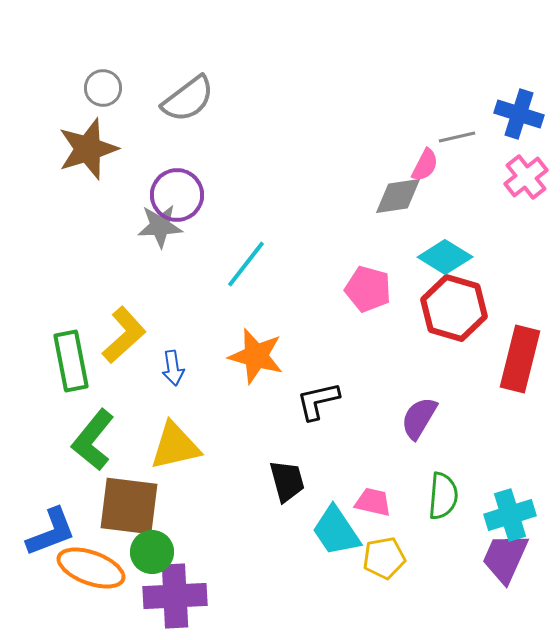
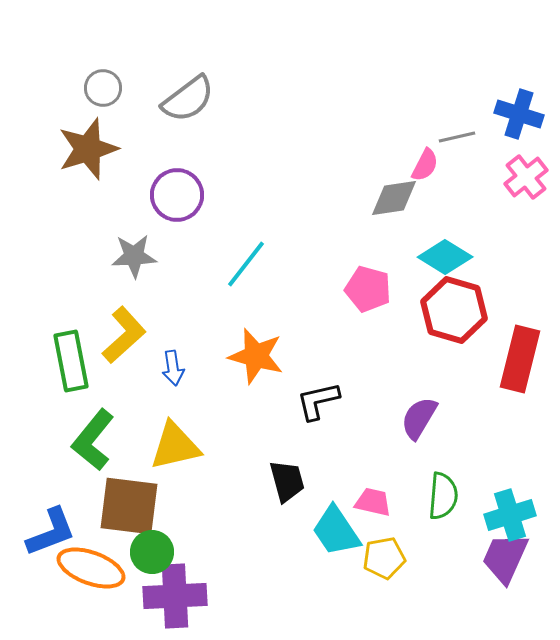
gray diamond: moved 4 px left, 2 px down
gray star: moved 26 px left, 30 px down
red hexagon: moved 2 px down
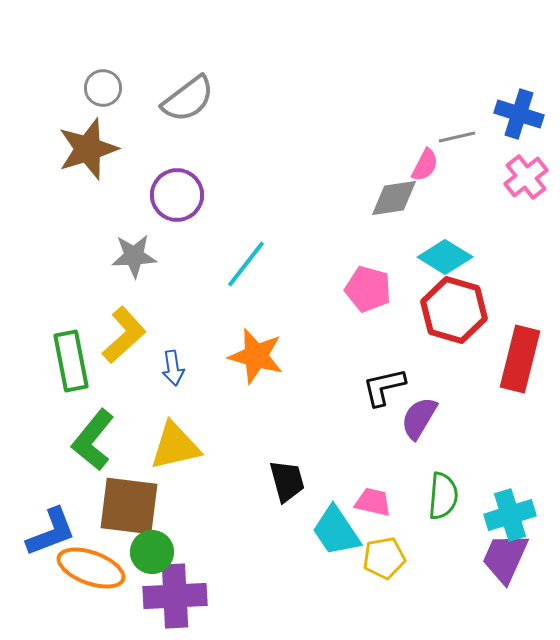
black L-shape: moved 66 px right, 14 px up
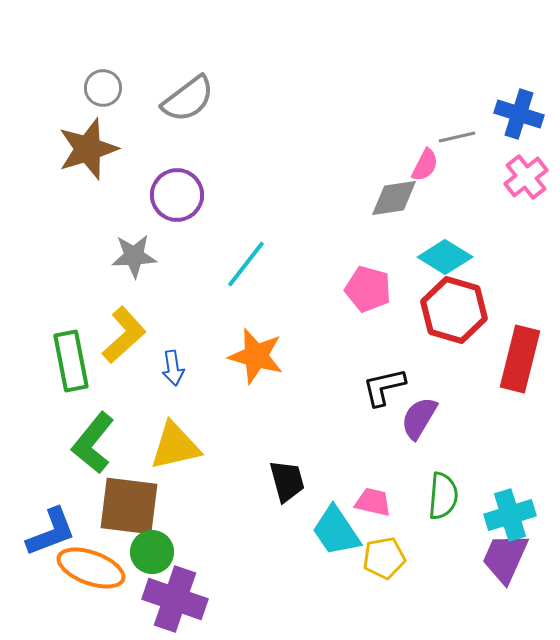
green L-shape: moved 3 px down
purple cross: moved 3 px down; rotated 22 degrees clockwise
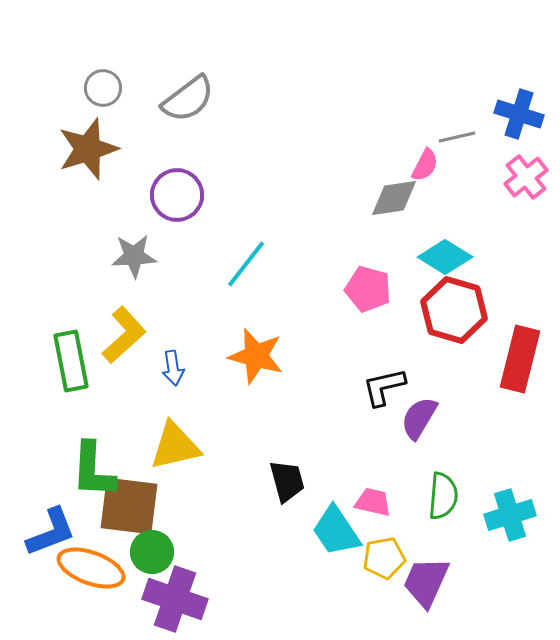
green L-shape: moved 27 px down; rotated 36 degrees counterclockwise
purple trapezoid: moved 79 px left, 24 px down
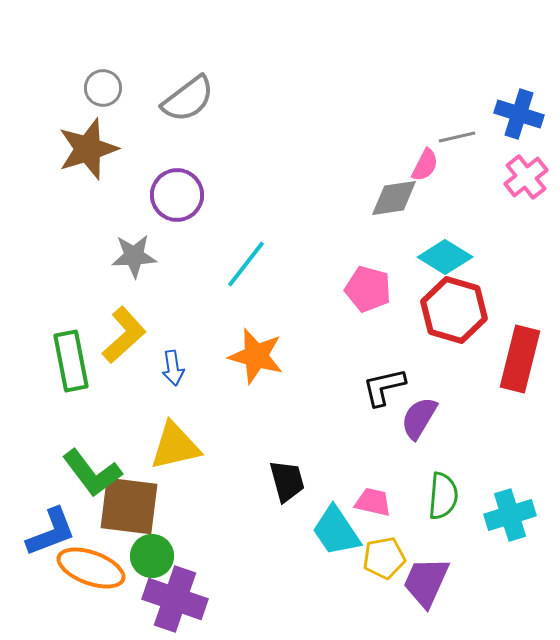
green L-shape: moved 1 px left, 3 px down; rotated 40 degrees counterclockwise
green circle: moved 4 px down
